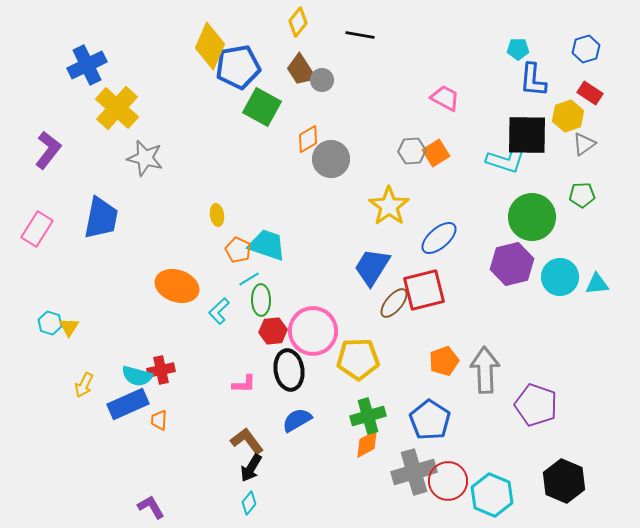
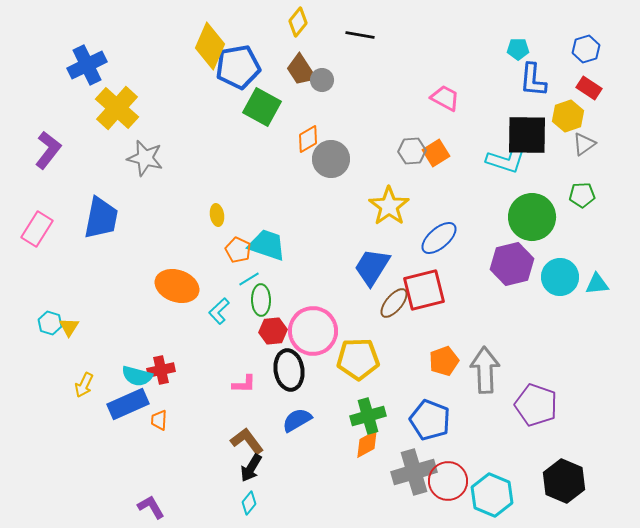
red rectangle at (590, 93): moved 1 px left, 5 px up
blue pentagon at (430, 420): rotated 12 degrees counterclockwise
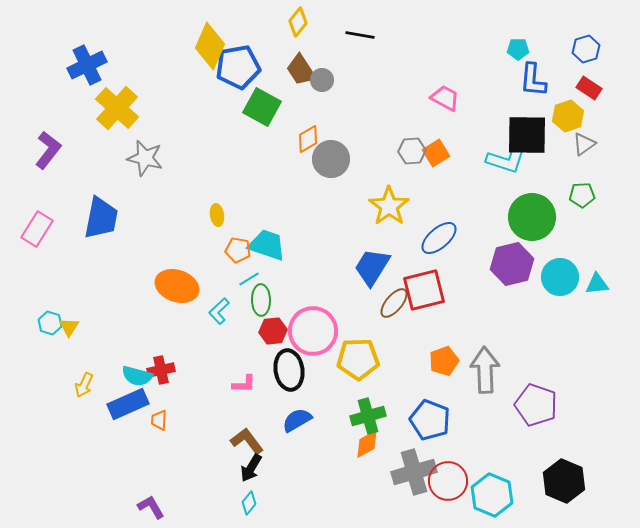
orange pentagon at (238, 250): rotated 15 degrees counterclockwise
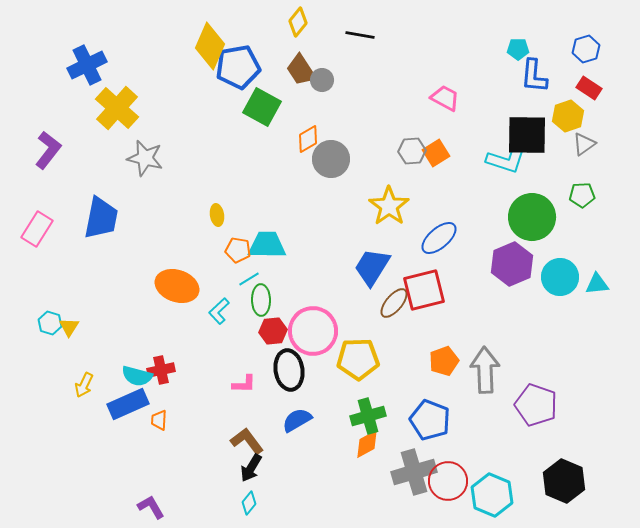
blue L-shape at (533, 80): moved 1 px right, 4 px up
cyan trapezoid at (267, 245): rotated 18 degrees counterclockwise
purple hexagon at (512, 264): rotated 9 degrees counterclockwise
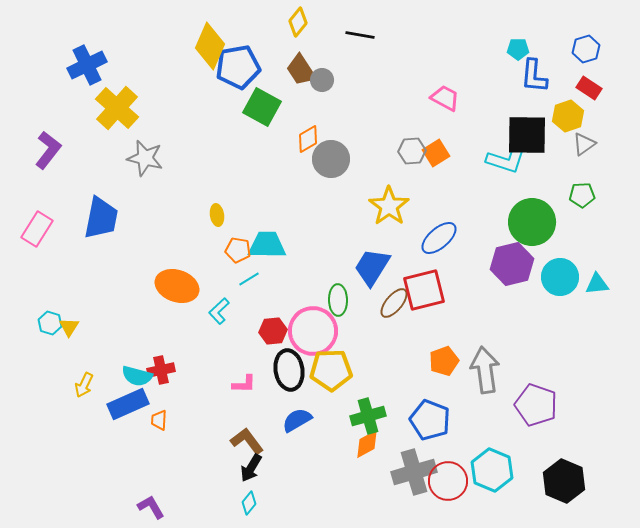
green circle at (532, 217): moved 5 px down
purple hexagon at (512, 264): rotated 9 degrees clockwise
green ellipse at (261, 300): moved 77 px right
yellow pentagon at (358, 359): moved 27 px left, 11 px down
gray arrow at (485, 370): rotated 6 degrees counterclockwise
cyan hexagon at (492, 495): moved 25 px up
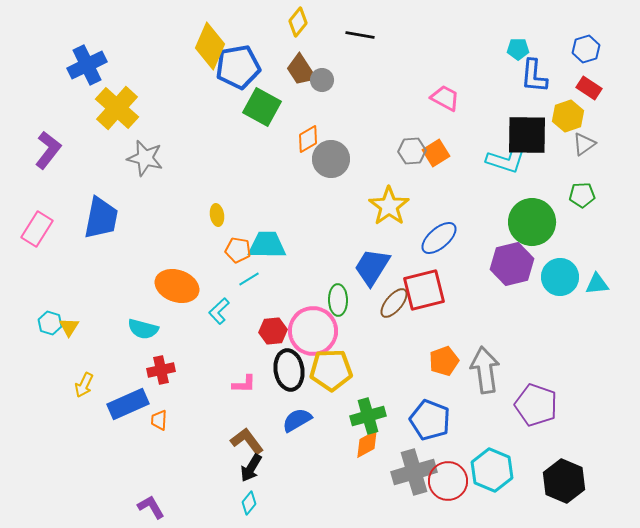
cyan semicircle at (137, 376): moved 6 px right, 47 px up
